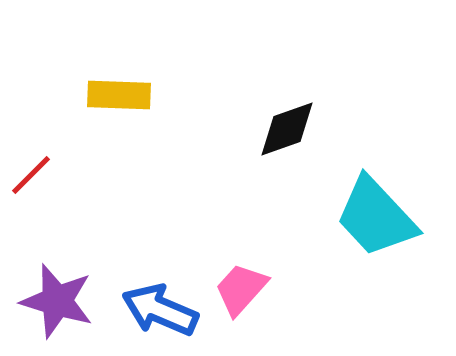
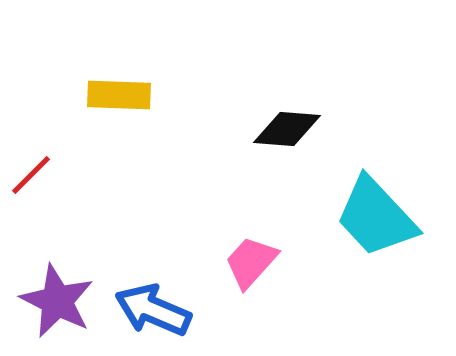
black diamond: rotated 24 degrees clockwise
pink trapezoid: moved 10 px right, 27 px up
purple star: rotated 10 degrees clockwise
blue arrow: moved 7 px left
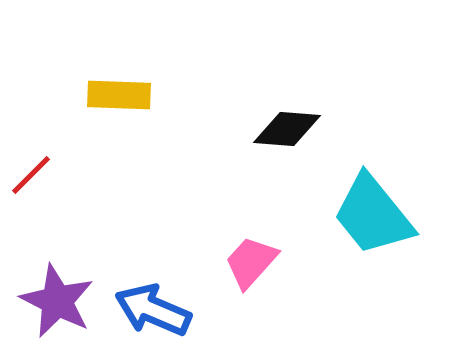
cyan trapezoid: moved 3 px left, 2 px up; rotated 4 degrees clockwise
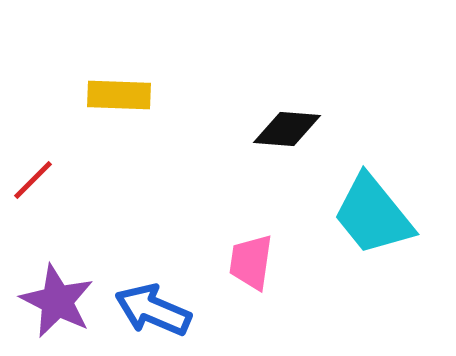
red line: moved 2 px right, 5 px down
pink trapezoid: rotated 34 degrees counterclockwise
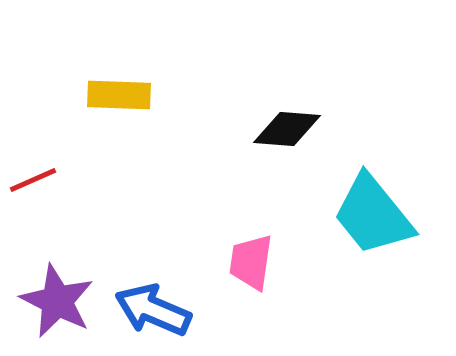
red line: rotated 21 degrees clockwise
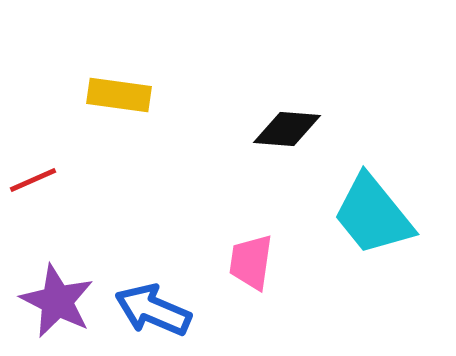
yellow rectangle: rotated 6 degrees clockwise
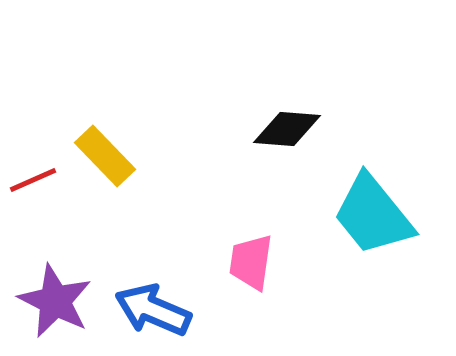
yellow rectangle: moved 14 px left, 61 px down; rotated 38 degrees clockwise
purple star: moved 2 px left
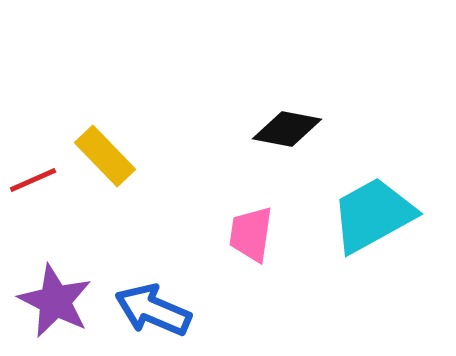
black diamond: rotated 6 degrees clockwise
cyan trapezoid: rotated 100 degrees clockwise
pink trapezoid: moved 28 px up
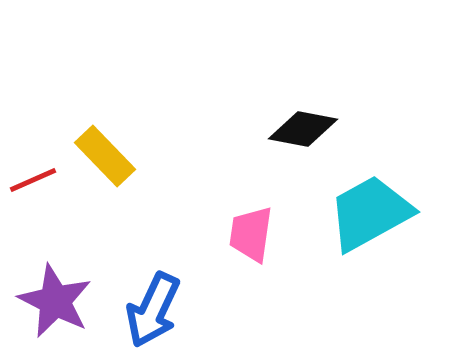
black diamond: moved 16 px right
cyan trapezoid: moved 3 px left, 2 px up
blue arrow: rotated 88 degrees counterclockwise
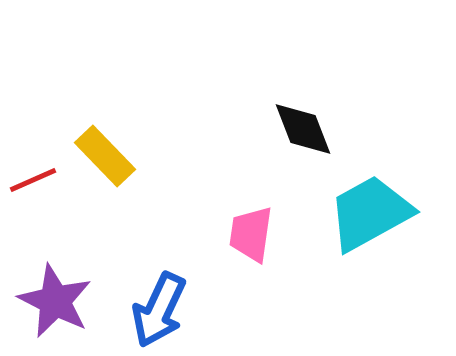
black diamond: rotated 58 degrees clockwise
blue arrow: moved 6 px right
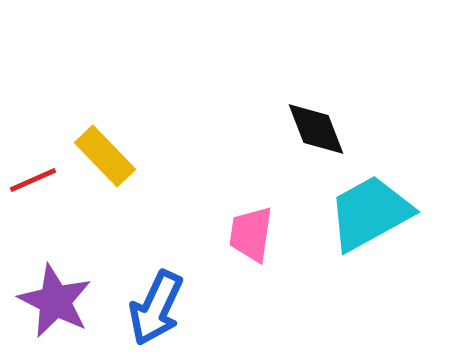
black diamond: moved 13 px right
blue arrow: moved 3 px left, 2 px up
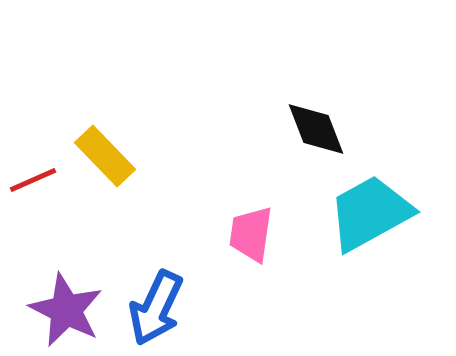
purple star: moved 11 px right, 9 px down
